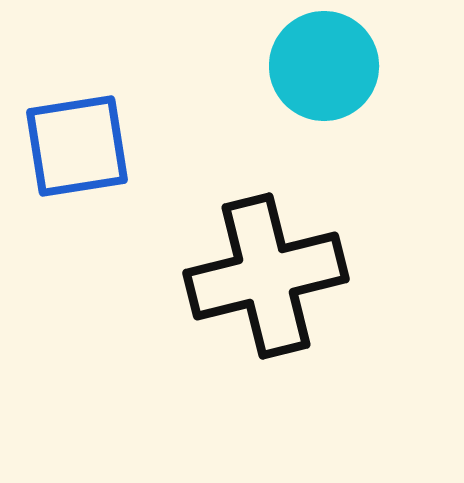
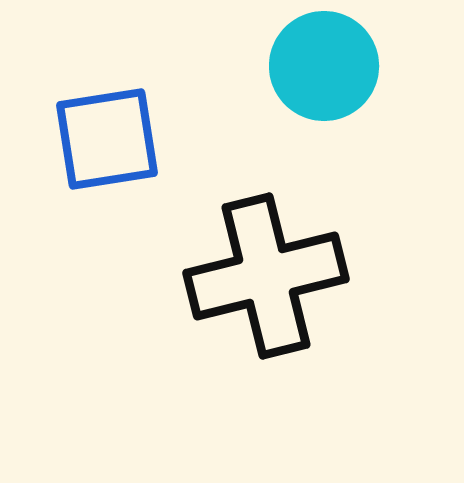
blue square: moved 30 px right, 7 px up
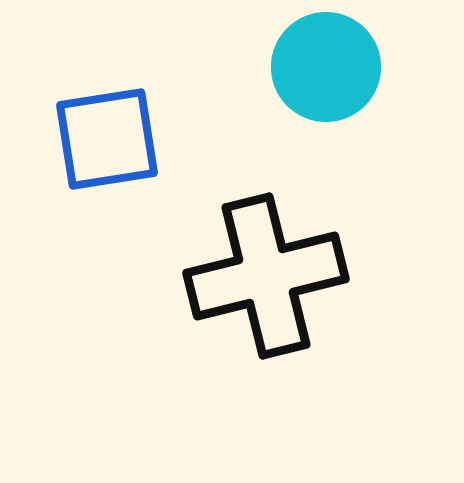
cyan circle: moved 2 px right, 1 px down
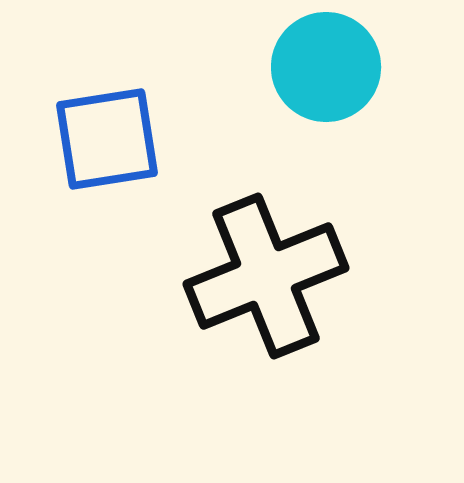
black cross: rotated 8 degrees counterclockwise
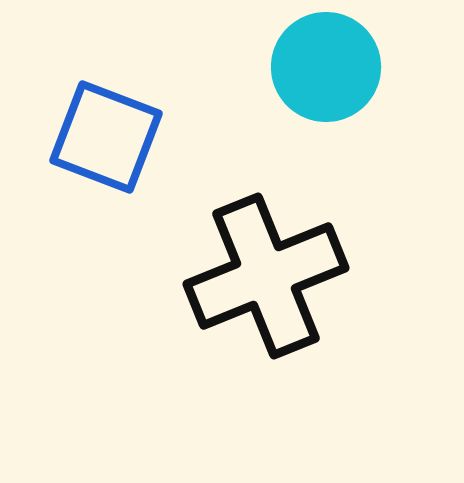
blue square: moved 1 px left, 2 px up; rotated 30 degrees clockwise
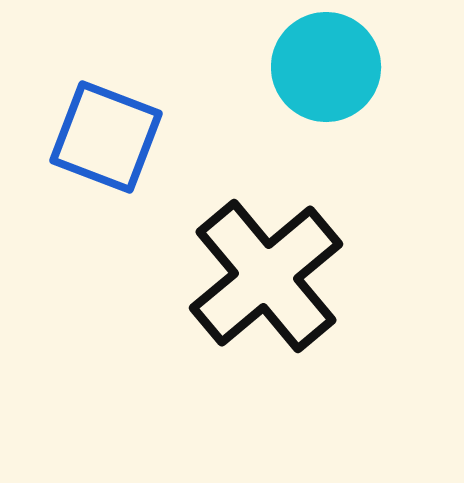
black cross: rotated 18 degrees counterclockwise
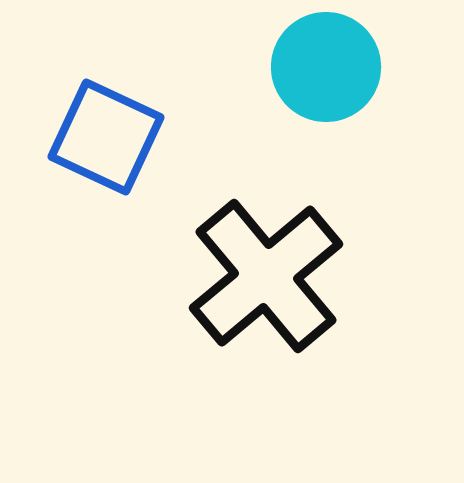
blue square: rotated 4 degrees clockwise
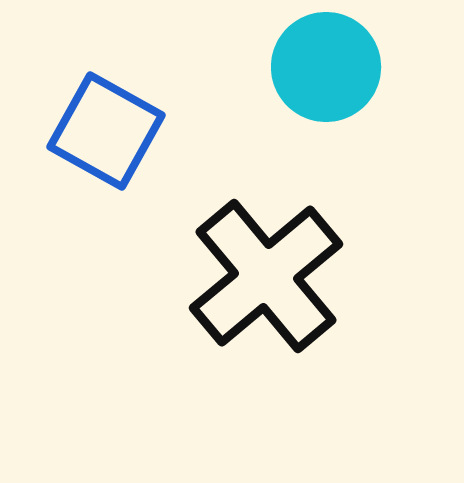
blue square: moved 6 px up; rotated 4 degrees clockwise
